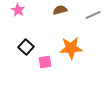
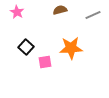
pink star: moved 1 px left, 2 px down
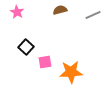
orange star: moved 24 px down
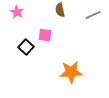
brown semicircle: rotated 88 degrees counterclockwise
pink square: moved 27 px up; rotated 16 degrees clockwise
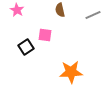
pink star: moved 2 px up
black square: rotated 14 degrees clockwise
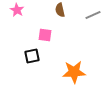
black square: moved 6 px right, 9 px down; rotated 21 degrees clockwise
orange star: moved 3 px right
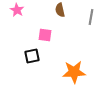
gray line: moved 2 px left, 2 px down; rotated 56 degrees counterclockwise
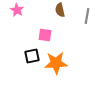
gray line: moved 4 px left, 1 px up
orange star: moved 18 px left, 9 px up
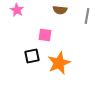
brown semicircle: rotated 72 degrees counterclockwise
orange star: moved 3 px right; rotated 20 degrees counterclockwise
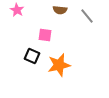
gray line: rotated 49 degrees counterclockwise
black square: rotated 35 degrees clockwise
orange star: moved 2 px down; rotated 10 degrees clockwise
